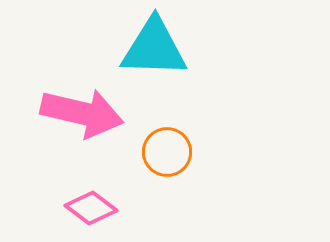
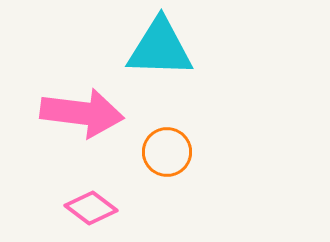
cyan triangle: moved 6 px right
pink arrow: rotated 6 degrees counterclockwise
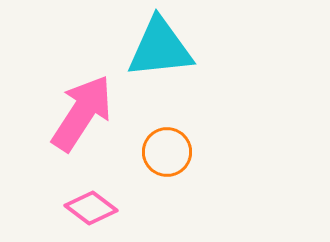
cyan triangle: rotated 8 degrees counterclockwise
pink arrow: rotated 64 degrees counterclockwise
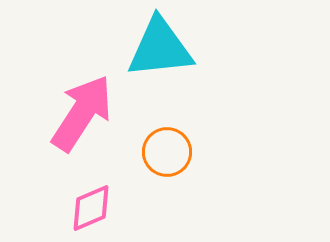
pink diamond: rotated 60 degrees counterclockwise
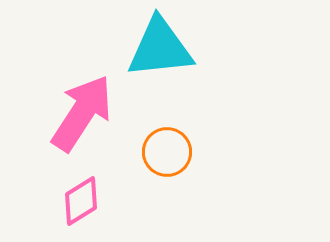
pink diamond: moved 10 px left, 7 px up; rotated 9 degrees counterclockwise
